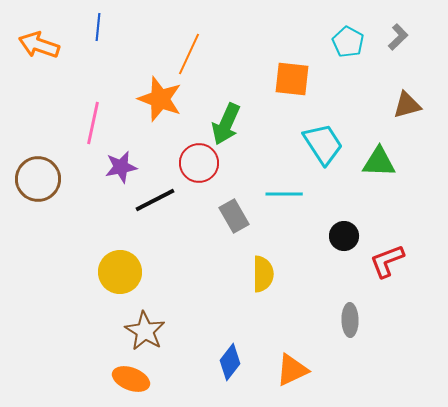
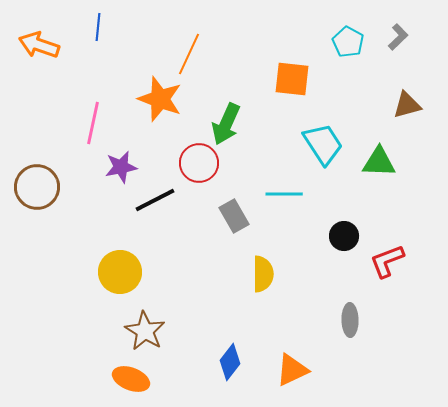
brown circle: moved 1 px left, 8 px down
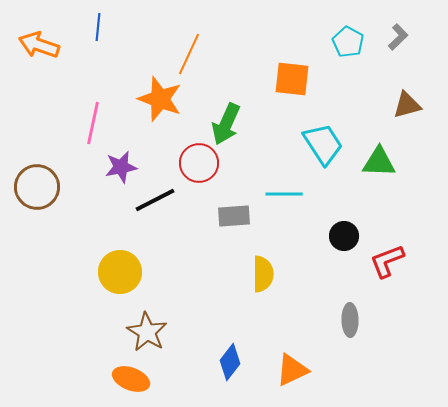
gray rectangle: rotated 64 degrees counterclockwise
brown star: moved 2 px right, 1 px down
